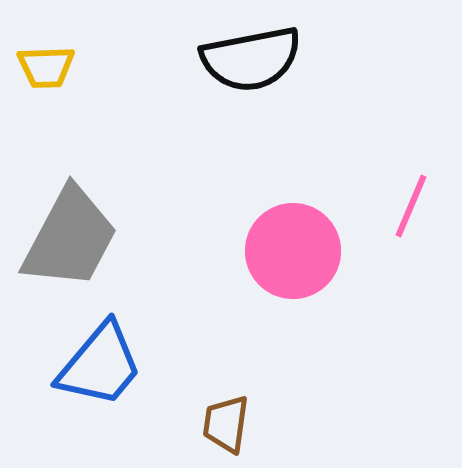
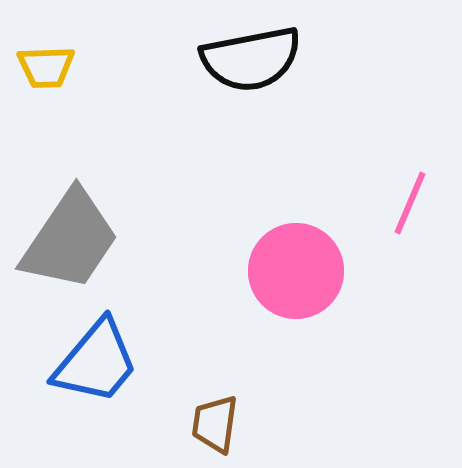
pink line: moved 1 px left, 3 px up
gray trapezoid: moved 2 px down; rotated 6 degrees clockwise
pink circle: moved 3 px right, 20 px down
blue trapezoid: moved 4 px left, 3 px up
brown trapezoid: moved 11 px left
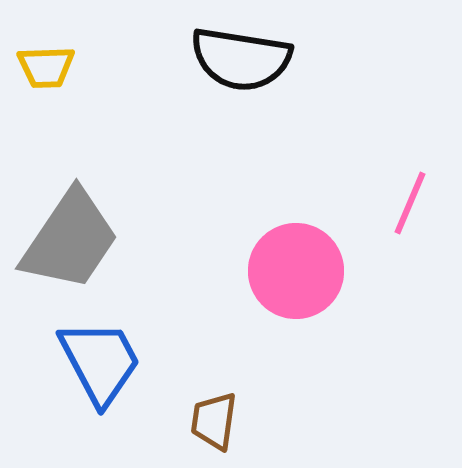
black semicircle: moved 10 px left; rotated 20 degrees clockwise
blue trapezoid: moved 4 px right; rotated 68 degrees counterclockwise
brown trapezoid: moved 1 px left, 3 px up
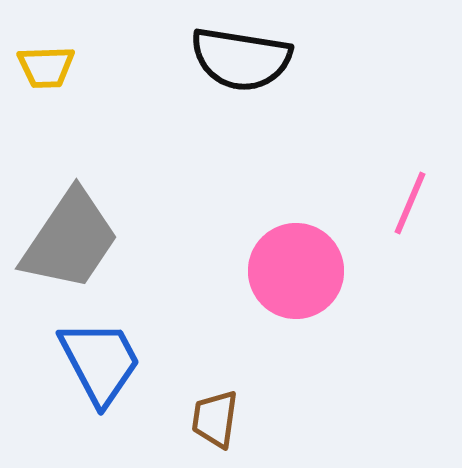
brown trapezoid: moved 1 px right, 2 px up
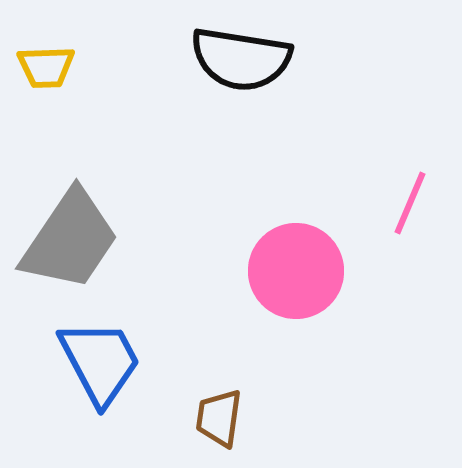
brown trapezoid: moved 4 px right, 1 px up
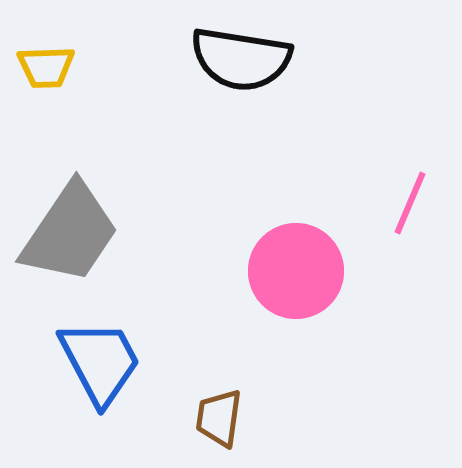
gray trapezoid: moved 7 px up
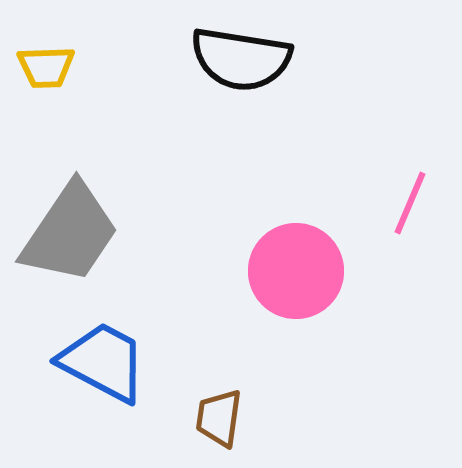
blue trapezoid: moved 3 px right; rotated 34 degrees counterclockwise
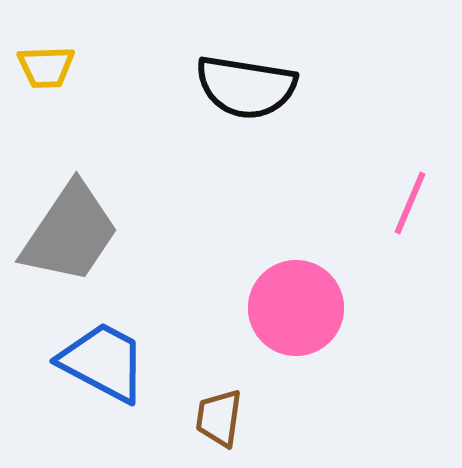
black semicircle: moved 5 px right, 28 px down
pink circle: moved 37 px down
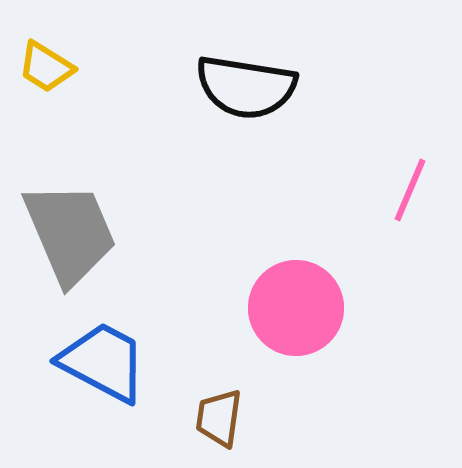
yellow trapezoid: rotated 34 degrees clockwise
pink line: moved 13 px up
gray trapezoid: rotated 57 degrees counterclockwise
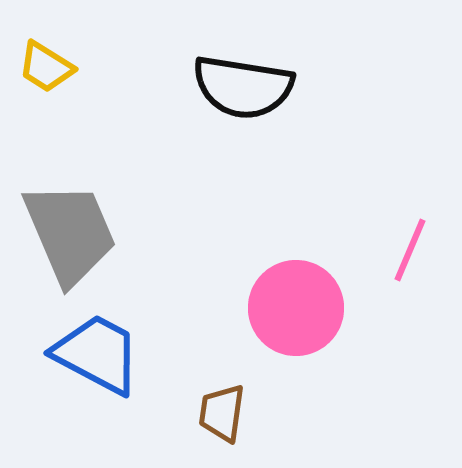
black semicircle: moved 3 px left
pink line: moved 60 px down
blue trapezoid: moved 6 px left, 8 px up
brown trapezoid: moved 3 px right, 5 px up
